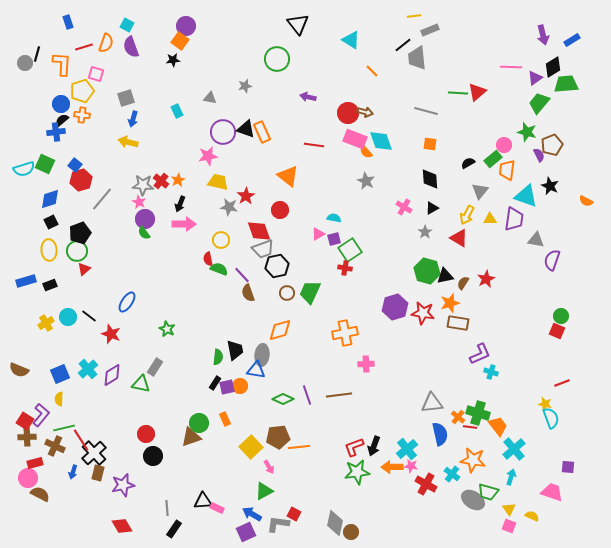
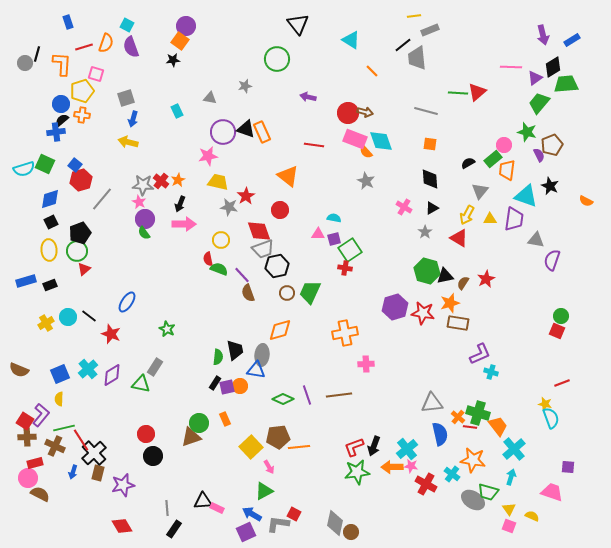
pink triangle at (318, 234): rotated 32 degrees clockwise
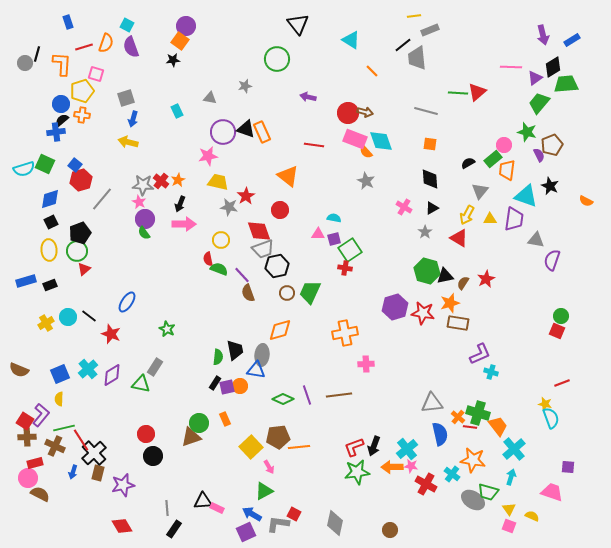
brown circle at (351, 532): moved 39 px right, 2 px up
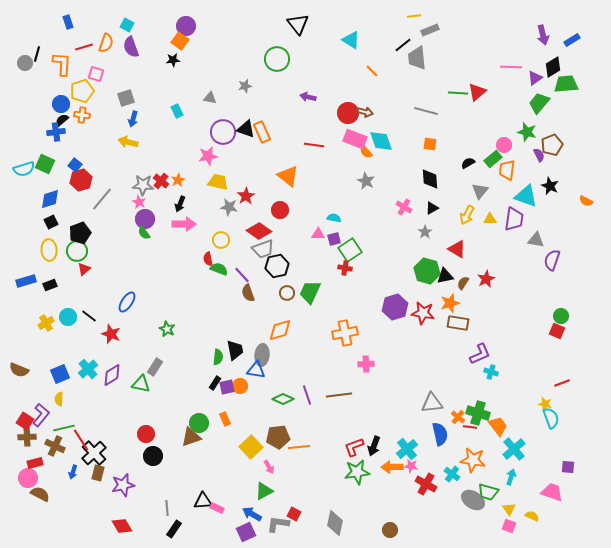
red diamond at (259, 231): rotated 35 degrees counterclockwise
red triangle at (459, 238): moved 2 px left, 11 px down
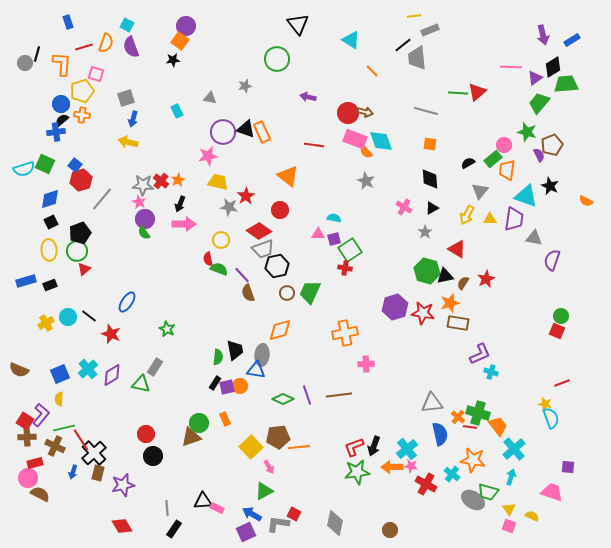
gray triangle at (536, 240): moved 2 px left, 2 px up
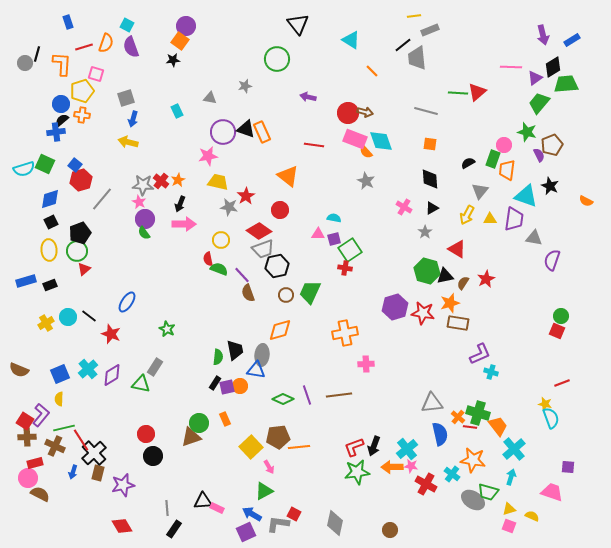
green rectangle at (493, 159): rotated 30 degrees counterclockwise
brown circle at (287, 293): moved 1 px left, 2 px down
yellow triangle at (509, 509): rotated 48 degrees clockwise
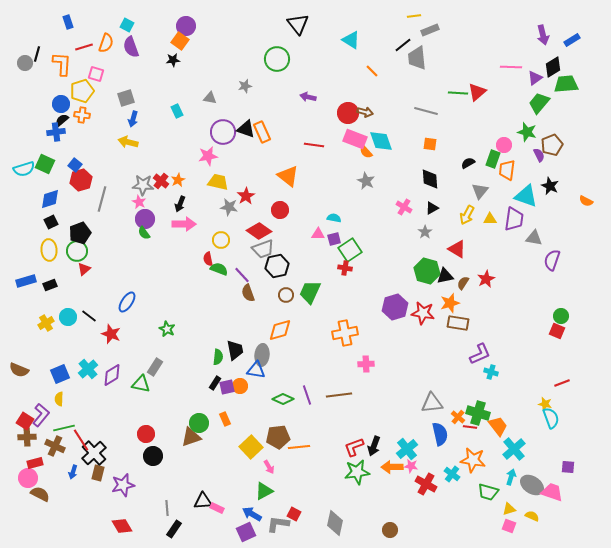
gray line at (102, 199): rotated 25 degrees counterclockwise
gray ellipse at (473, 500): moved 59 px right, 15 px up
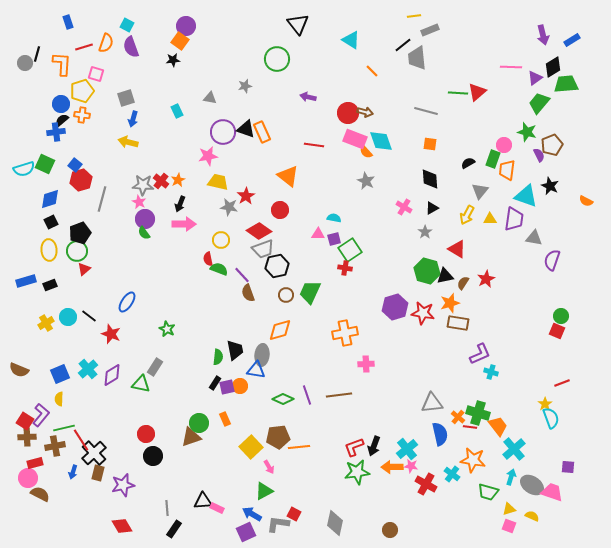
yellow star at (545, 404): rotated 24 degrees clockwise
brown cross at (55, 446): rotated 36 degrees counterclockwise
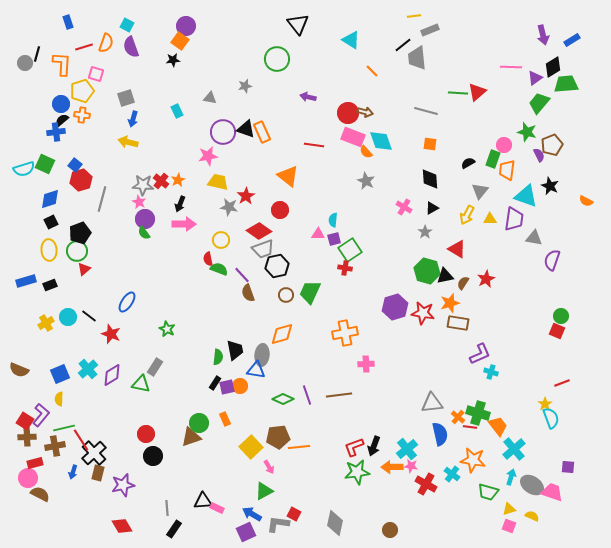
pink rectangle at (355, 139): moved 2 px left, 2 px up
cyan semicircle at (334, 218): moved 1 px left, 2 px down; rotated 96 degrees counterclockwise
orange diamond at (280, 330): moved 2 px right, 4 px down
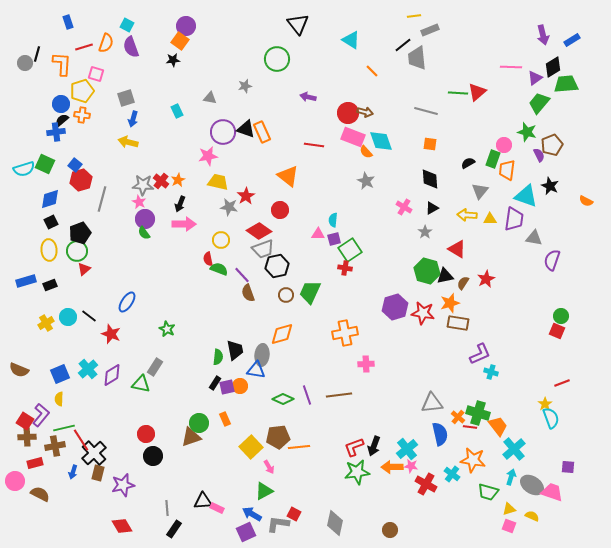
yellow arrow at (467, 215): rotated 66 degrees clockwise
pink circle at (28, 478): moved 13 px left, 3 px down
